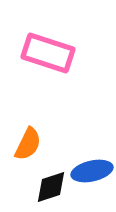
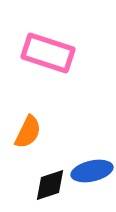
orange semicircle: moved 12 px up
black diamond: moved 1 px left, 2 px up
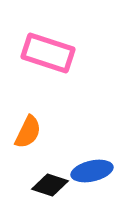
black diamond: rotated 36 degrees clockwise
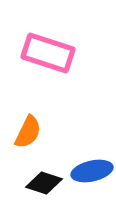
black diamond: moved 6 px left, 2 px up
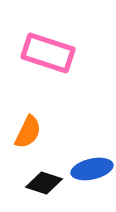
blue ellipse: moved 2 px up
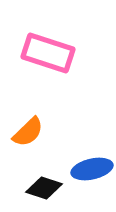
orange semicircle: rotated 20 degrees clockwise
black diamond: moved 5 px down
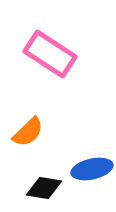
pink rectangle: moved 2 px right, 1 px down; rotated 15 degrees clockwise
black diamond: rotated 9 degrees counterclockwise
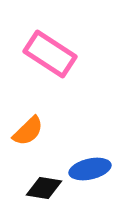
orange semicircle: moved 1 px up
blue ellipse: moved 2 px left
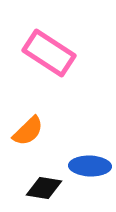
pink rectangle: moved 1 px left, 1 px up
blue ellipse: moved 3 px up; rotated 15 degrees clockwise
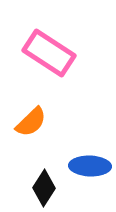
orange semicircle: moved 3 px right, 9 px up
black diamond: rotated 66 degrees counterclockwise
